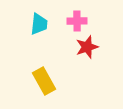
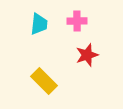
red star: moved 8 px down
yellow rectangle: rotated 16 degrees counterclockwise
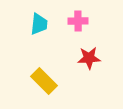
pink cross: moved 1 px right
red star: moved 2 px right, 3 px down; rotated 15 degrees clockwise
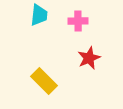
cyan trapezoid: moved 9 px up
red star: rotated 20 degrees counterclockwise
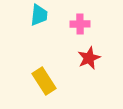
pink cross: moved 2 px right, 3 px down
yellow rectangle: rotated 12 degrees clockwise
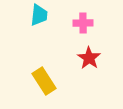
pink cross: moved 3 px right, 1 px up
red star: rotated 15 degrees counterclockwise
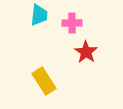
pink cross: moved 11 px left
red star: moved 3 px left, 6 px up
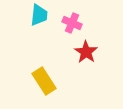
pink cross: rotated 24 degrees clockwise
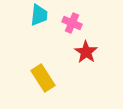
yellow rectangle: moved 1 px left, 3 px up
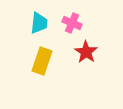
cyan trapezoid: moved 8 px down
yellow rectangle: moved 1 px left, 17 px up; rotated 52 degrees clockwise
